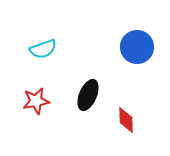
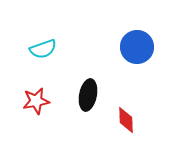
black ellipse: rotated 12 degrees counterclockwise
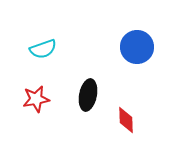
red star: moved 2 px up
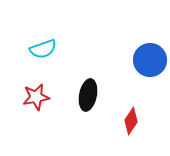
blue circle: moved 13 px right, 13 px down
red star: moved 2 px up
red diamond: moved 5 px right, 1 px down; rotated 36 degrees clockwise
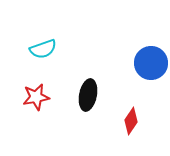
blue circle: moved 1 px right, 3 px down
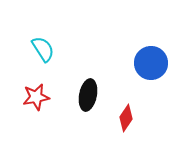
cyan semicircle: rotated 104 degrees counterclockwise
red diamond: moved 5 px left, 3 px up
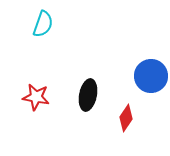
cyan semicircle: moved 25 px up; rotated 52 degrees clockwise
blue circle: moved 13 px down
red star: rotated 20 degrees clockwise
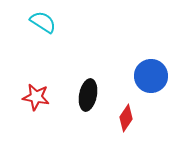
cyan semicircle: moved 2 px up; rotated 76 degrees counterclockwise
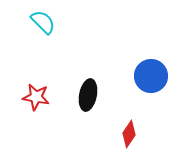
cyan semicircle: rotated 12 degrees clockwise
red diamond: moved 3 px right, 16 px down
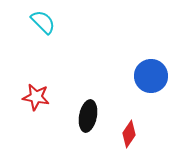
black ellipse: moved 21 px down
